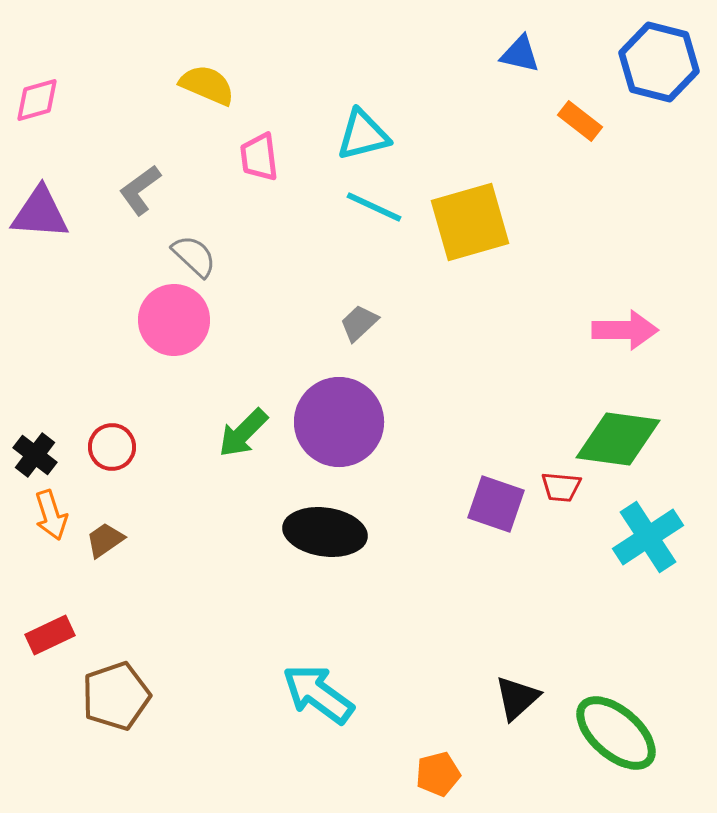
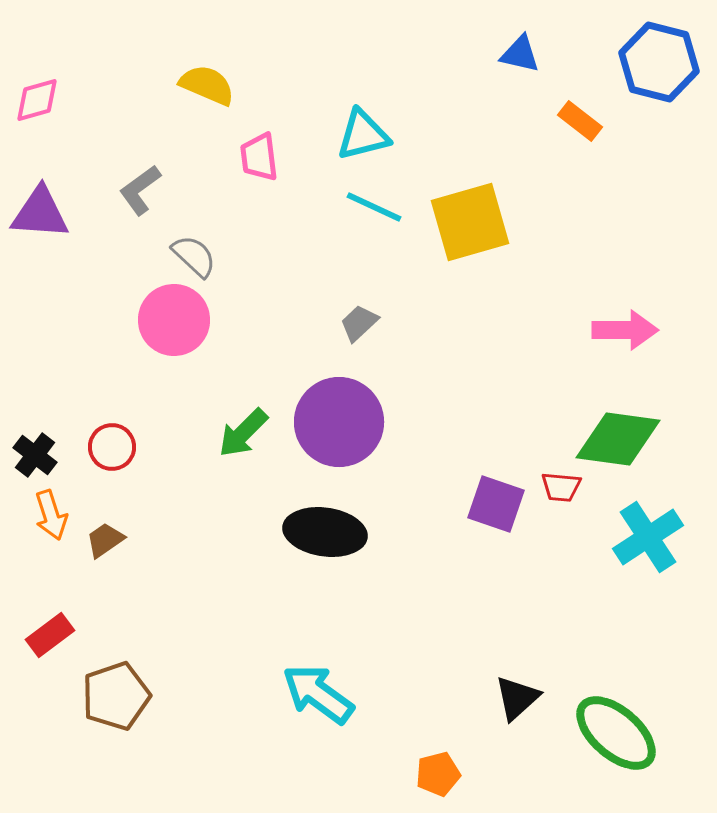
red rectangle: rotated 12 degrees counterclockwise
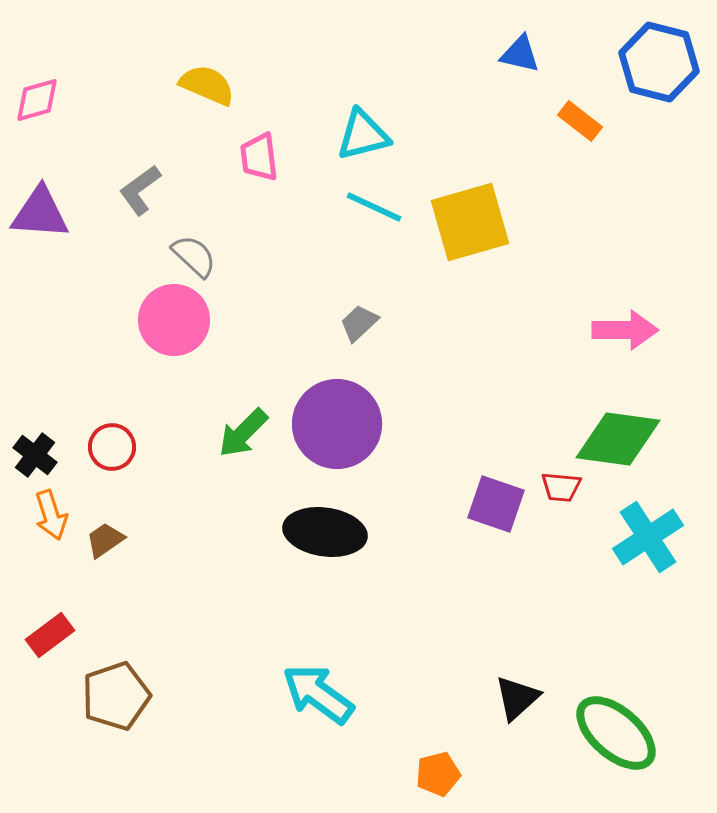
purple circle: moved 2 px left, 2 px down
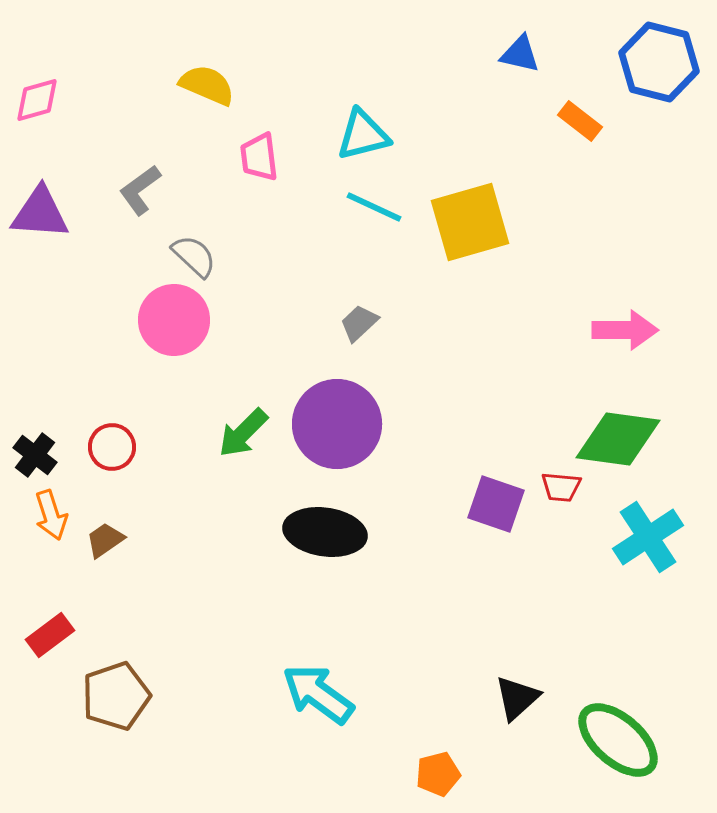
green ellipse: moved 2 px right, 7 px down
